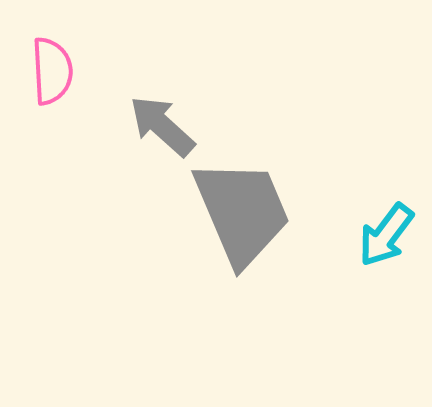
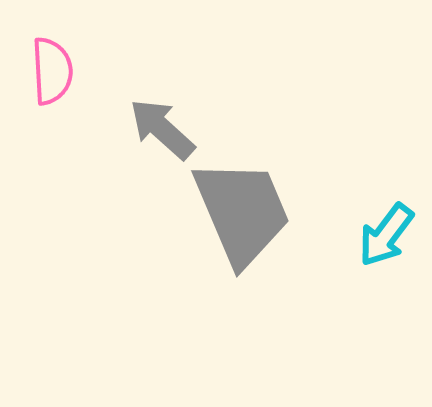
gray arrow: moved 3 px down
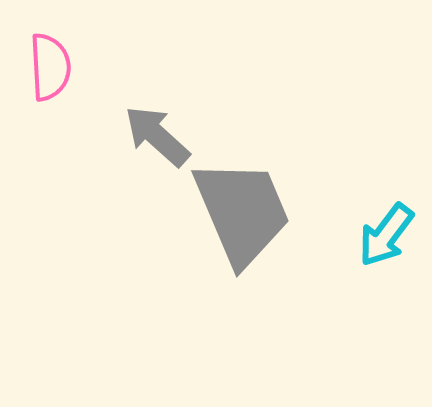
pink semicircle: moved 2 px left, 4 px up
gray arrow: moved 5 px left, 7 px down
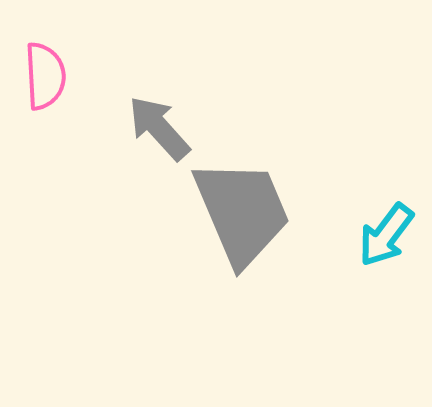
pink semicircle: moved 5 px left, 9 px down
gray arrow: moved 2 px right, 8 px up; rotated 6 degrees clockwise
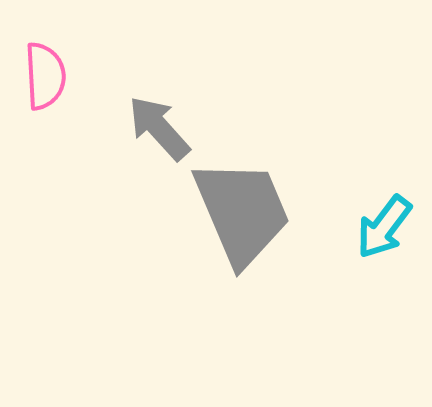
cyan arrow: moved 2 px left, 8 px up
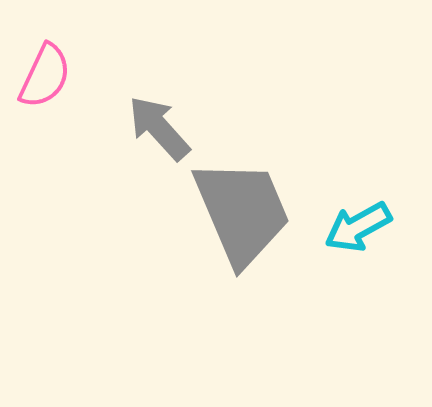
pink semicircle: rotated 28 degrees clockwise
cyan arrow: moved 26 px left; rotated 24 degrees clockwise
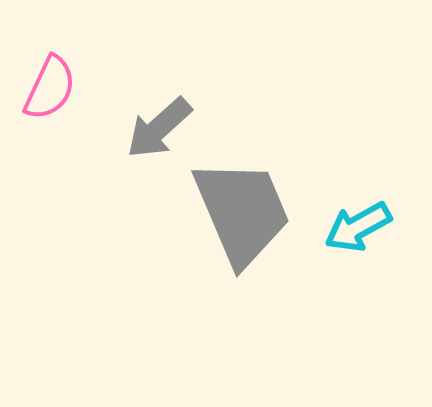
pink semicircle: moved 5 px right, 12 px down
gray arrow: rotated 90 degrees counterclockwise
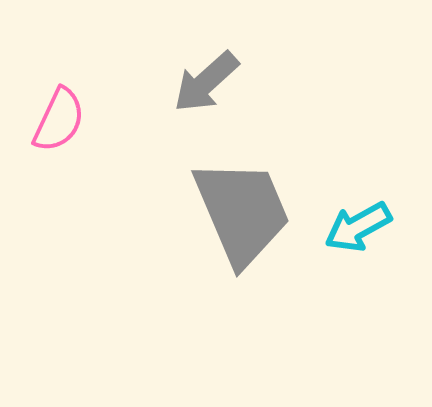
pink semicircle: moved 9 px right, 32 px down
gray arrow: moved 47 px right, 46 px up
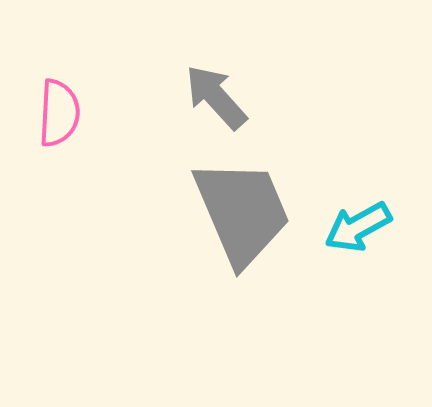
gray arrow: moved 10 px right, 15 px down; rotated 90 degrees clockwise
pink semicircle: moved 7 px up; rotated 22 degrees counterclockwise
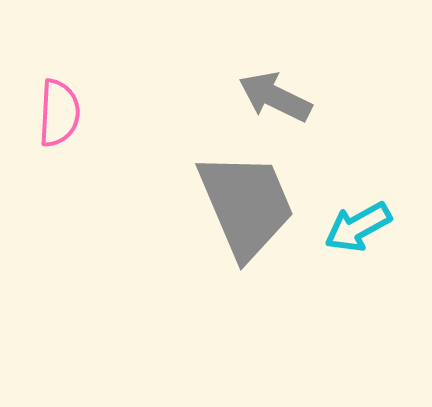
gray arrow: moved 59 px right; rotated 22 degrees counterclockwise
gray trapezoid: moved 4 px right, 7 px up
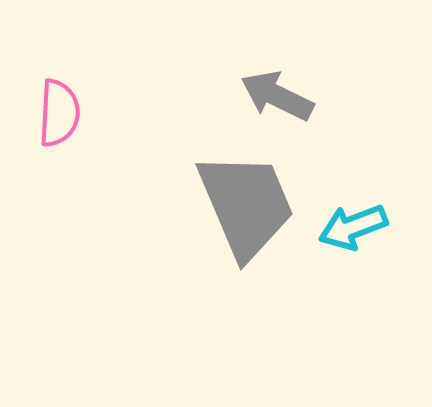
gray arrow: moved 2 px right, 1 px up
cyan arrow: moved 5 px left; rotated 8 degrees clockwise
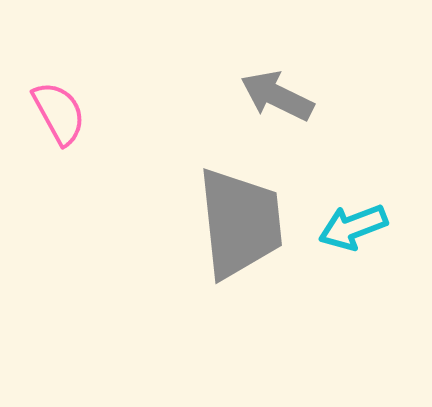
pink semicircle: rotated 32 degrees counterclockwise
gray trapezoid: moved 6 px left, 18 px down; rotated 17 degrees clockwise
